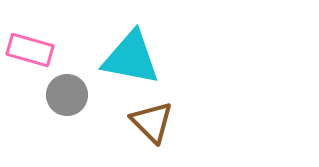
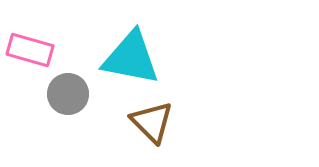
gray circle: moved 1 px right, 1 px up
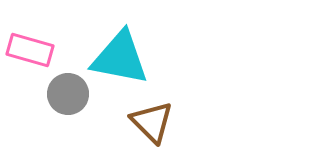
cyan triangle: moved 11 px left
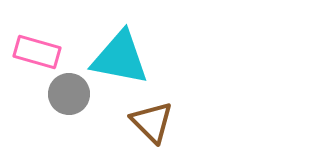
pink rectangle: moved 7 px right, 2 px down
gray circle: moved 1 px right
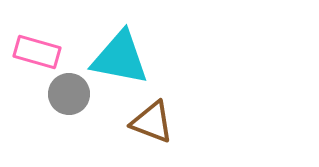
brown triangle: rotated 24 degrees counterclockwise
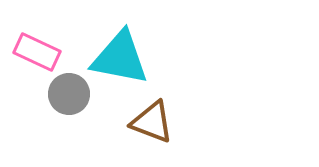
pink rectangle: rotated 9 degrees clockwise
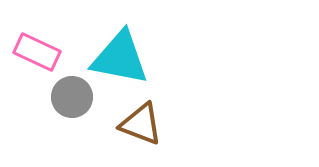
gray circle: moved 3 px right, 3 px down
brown triangle: moved 11 px left, 2 px down
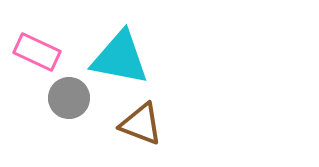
gray circle: moved 3 px left, 1 px down
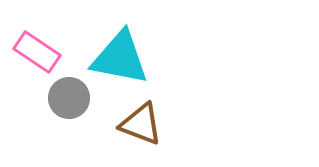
pink rectangle: rotated 9 degrees clockwise
